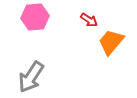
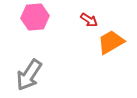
orange trapezoid: rotated 20 degrees clockwise
gray arrow: moved 2 px left, 2 px up
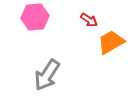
gray arrow: moved 18 px right
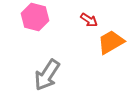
pink hexagon: rotated 20 degrees clockwise
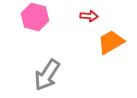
red arrow: moved 4 px up; rotated 30 degrees counterclockwise
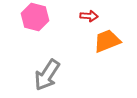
orange trapezoid: moved 4 px left, 1 px up; rotated 8 degrees clockwise
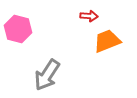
pink hexagon: moved 17 px left, 12 px down
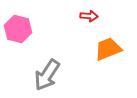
orange trapezoid: moved 1 px right, 8 px down
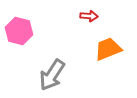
pink hexagon: moved 1 px right, 2 px down
gray arrow: moved 5 px right
